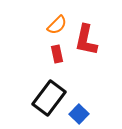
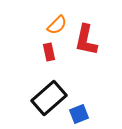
red rectangle: moved 8 px left, 2 px up
black rectangle: rotated 12 degrees clockwise
blue square: rotated 24 degrees clockwise
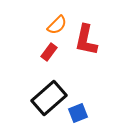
red rectangle: rotated 48 degrees clockwise
blue square: moved 1 px left, 1 px up
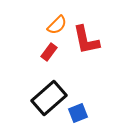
red L-shape: rotated 24 degrees counterclockwise
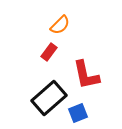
orange semicircle: moved 3 px right
red L-shape: moved 35 px down
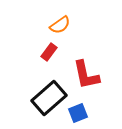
orange semicircle: rotated 10 degrees clockwise
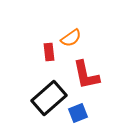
orange semicircle: moved 11 px right, 13 px down
red rectangle: rotated 42 degrees counterclockwise
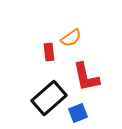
red L-shape: moved 2 px down
